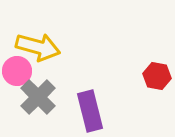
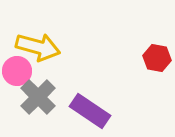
red hexagon: moved 18 px up
purple rectangle: rotated 42 degrees counterclockwise
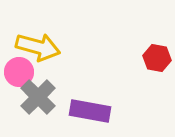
pink circle: moved 2 px right, 1 px down
purple rectangle: rotated 24 degrees counterclockwise
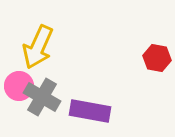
yellow arrow: rotated 99 degrees clockwise
pink circle: moved 14 px down
gray cross: moved 4 px right; rotated 15 degrees counterclockwise
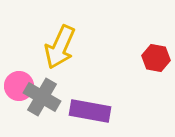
yellow arrow: moved 22 px right
red hexagon: moved 1 px left
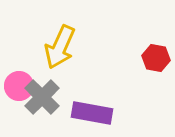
gray cross: rotated 15 degrees clockwise
purple rectangle: moved 2 px right, 2 px down
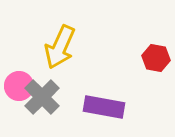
purple rectangle: moved 12 px right, 6 px up
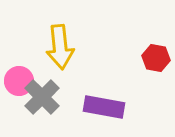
yellow arrow: rotated 30 degrees counterclockwise
pink circle: moved 5 px up
